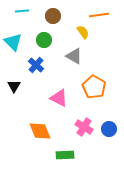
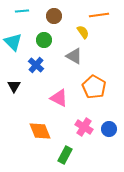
brown circle: moved 1 px right
green rectangle: rotated 60 degrees counterclockwise
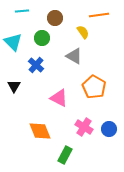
brown circle: moved 1 px right, 2 px down
green circle: moved 2 px left, 2 px up
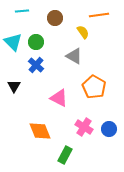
green circle: moved 6 px left, 4 px down
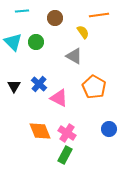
blue cross: moved 3 px right, 19 px down
pink cross: moved 17 px left, 6 px down
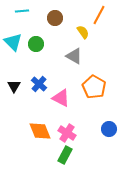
orange line: rotated 54 degrees counterclockwise
green circle: moved 2 px down
pink triangle: moved 2 px right
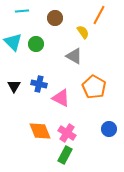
blue cross: rotated 28 degrees counterclockwise
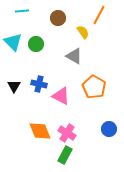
brown circle: moved 3 px right
pink triangle: moved 2 px up
